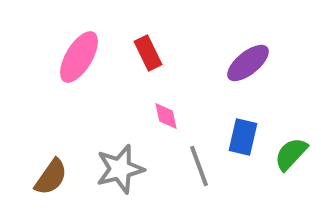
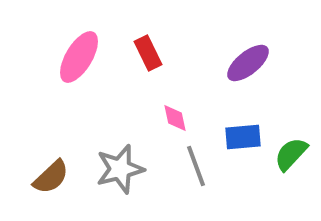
pink diamond: moved 9 px right, 2 px down
blue rectangle: rotated 72 degrees clockwise
gray line: moved 3 px left
brown semicircle: rotated 12 degrees clockwise
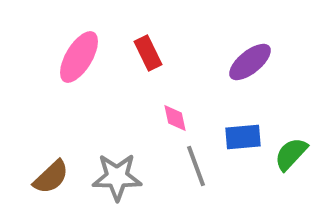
purple ellipse: moved 2 px right, 1 px up
gray star: moved 3 px left, 8 px down; rotated 15 degrees clockwise
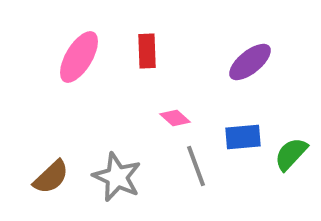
red rectangle: moved 1 px left, 2 px up; rotated 24 degrees clockwise
pink diamond: rotated 36 degrees counterclockwise
gray star: rotated 24 degrees clockwise
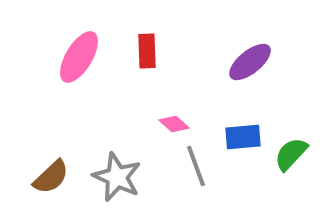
pink diamond: moved 1 px left, 6 px down
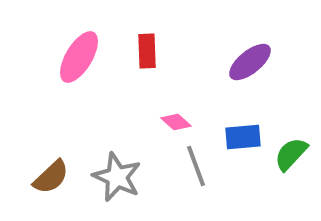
pink diamond: moved 2 px right, 2 px up
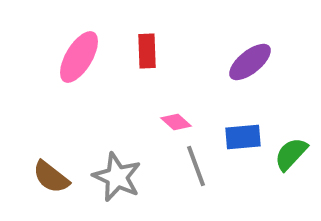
brown semicircle: rotated 81 degrees clockwise
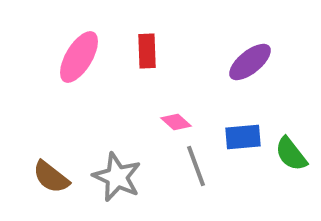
green semicircle: rotated 81 degrees counterclockwise
